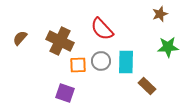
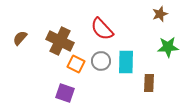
orange square: moved 2 px left, 1 px up; rotated 30 degrees clockwise
brown rectangle: moved 2 px right, 3 px up; rotated 48 degrees clockwise
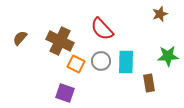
green star: moved 9 px down
brown rectangle: rotated 12 degrees counterclockwise
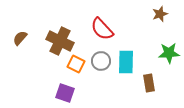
green star: moved 1 px right, 3 px up
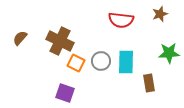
red semicircle: moved 19 px right, 9 px up; rotated 40 degrees counterclockwise
orange square: moved 1 px up
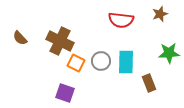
brown semicircle: rotated 84 degrees counterclockwise
brown rectangle: rotated 12 degrees counterclockwise
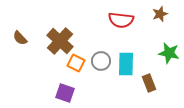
brown cross: rotated 16 degrees clockwise
green star: rotated 15 degrees clockwise
cyan rectangle: moved 2 px down
